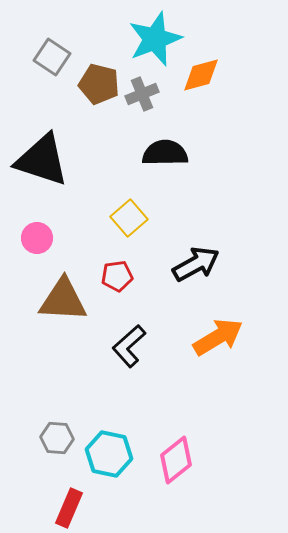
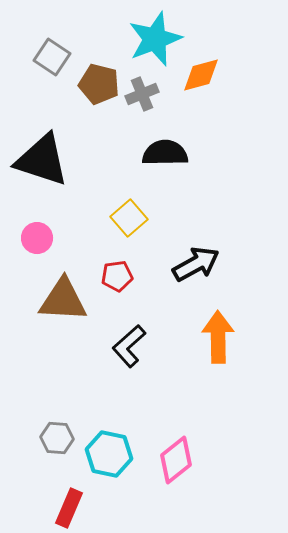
orange arrow: rotated 60 degrees counterclockwise
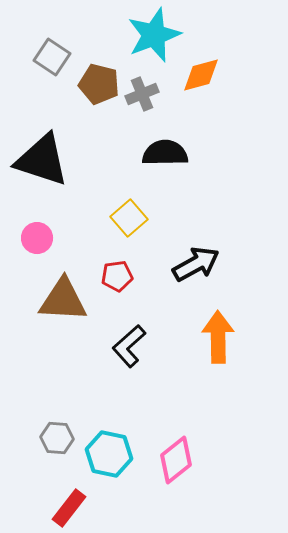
cyan star: moved 1 px left, 4 px up
red rectangle: rotated 15 degrees clockwise
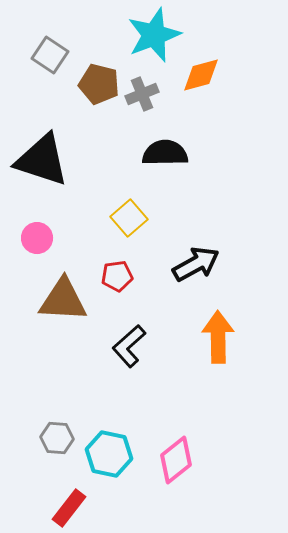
gray square: moved 2 px left, 2 px up
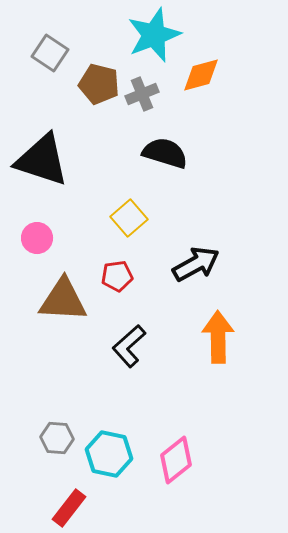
gray square: moved 2 px up
black semicircle: rotated 18 degrees clockwise
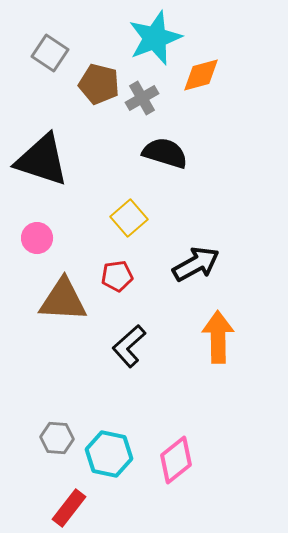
cyan star: moved 1 px right, 3 px down
gray cross: moved 4 px down; rotated 8 degrees counterclockwise
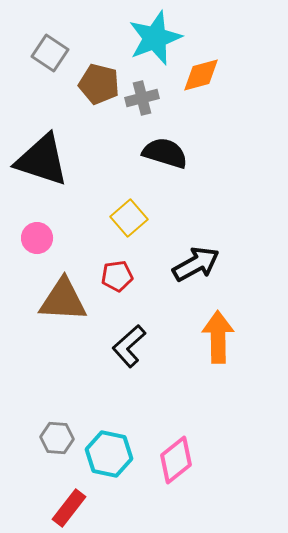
gray cross: rotated 16 degrees clockwise
